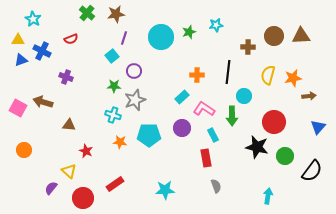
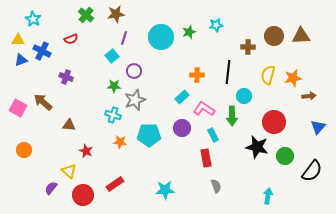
green cross at (87, 13): moved 1 px left, 2 px down
brown arrow at (43, 102): rotated 24 degrees clockwise
red circle at (83, 198): moved 3 px up
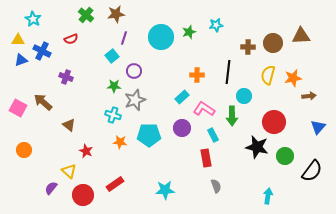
brown circle at (274, 36): moved 1 px left, 7 px down
brown triangle at (69, 125): rotated 32 degrees clockwise
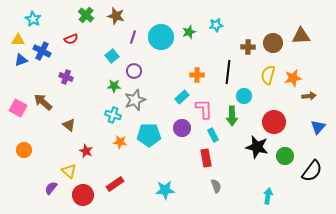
brown star at (116, 14): moved 2 px down; rotated 24 degrees clockwise
purple line at (124, 38): moved 9 px right, 1 px up
pink L-shape at (204, 109): rotated 55 degrees clockwise
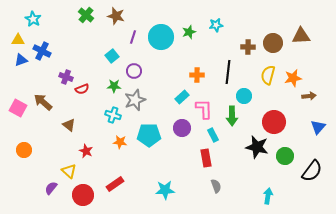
red semicircle at (71, 39): moved 11 px right, 50 px down
